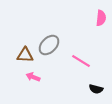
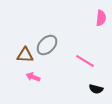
gray ellipse: moved 2 px left
pink line: moved 4 px right
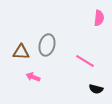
pink semicircle: moved 2 px left
gray ellipse: rotated 30 degrees counterclockwise
brown triangle: moved 4 px left, 3 px up
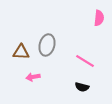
pink arrow: rotated 32 degrees counterclockwise
black semicircle: moved 14 px left, 2 px up
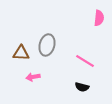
brown triangle: moved 1 px down
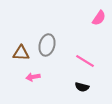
pink semicircle: rotated 28 degrees clockwise
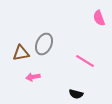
pink semicircle: rotated 126 degrees clockwise
gray ellipse: moved 3 px left, 1 px up; rotated 10 degrees clockwise
brown triangle: rotated 12 degrees counterclockwise
black semicircle: moved 6 px left, 7 px down
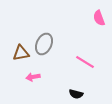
pink line: moved 1 px down
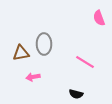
gray ellipse: rotated 25 degrees counterclockwise
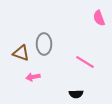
brown triangle: rotated 30 degrees clockwise
black semicircle: rotated 16 degrees counterclockwise
